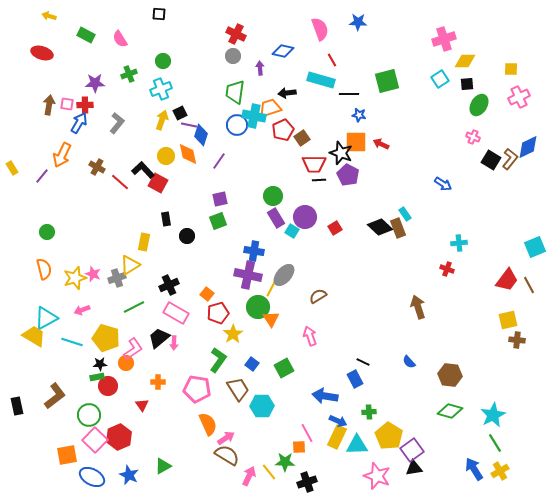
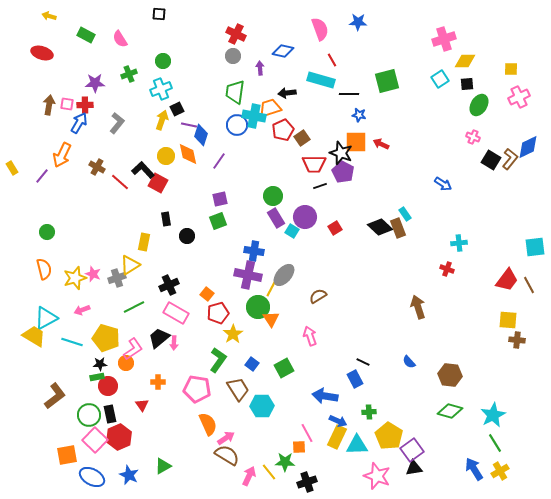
black square at (180, 113): moved 3 px left, 4 px up
purple pentagon at (348, 175): moved 5 px left, 3 px up
black line at (319, 180): moved 1 px right, 6 px down; rotated 16 degrees counterclockwise
cyan square at (535, 247): rotated 15 degrees clockwise
yellow square at (508, 320): rotated 18 degrees clockwise
black rectangle at (17, 406): moved 93 px right, 8 px down
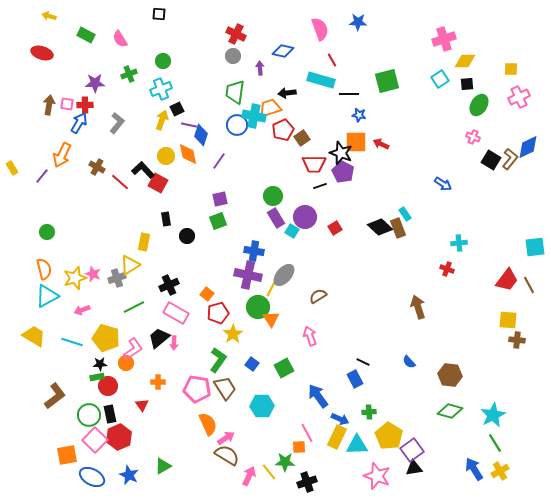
cyan triangle at (46, 318): moved 1 px right, 22 px up
brown trapezoid at (238, 389): moved 13 px left, 1 px up
blue arrow at (325, 396): moved 7 px left; rotated 45 degrees clockwise
blue arrow at (338, 421): moved 2 px right, 2 px up
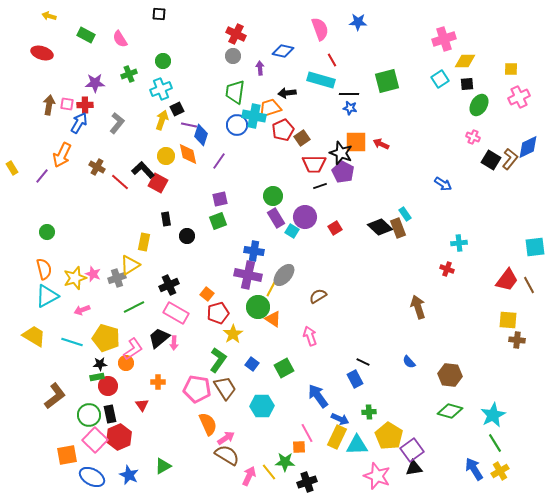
blue star at (359, 115): moved 9 px left, 7 px up
orange triangle at (271, 319): moved 2 px right; rotated 24 degrees counterclockwise
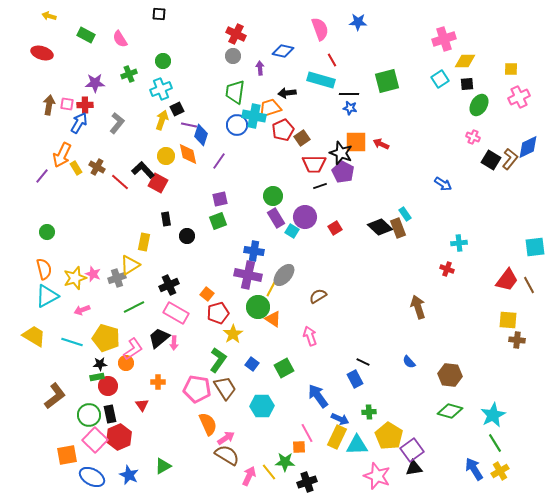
yellow rectangle at (12, 168): moved 64 px right
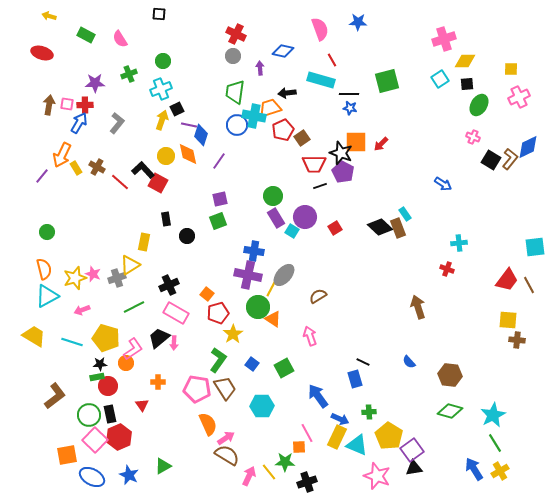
red arrow at (381, 144): rotated 70 degrees counterclockwise
blue rectangle at (355, 379): rotated 12 degrees clockwise
cyan triangle at (357, 445): rotated 25 degrees clockwise
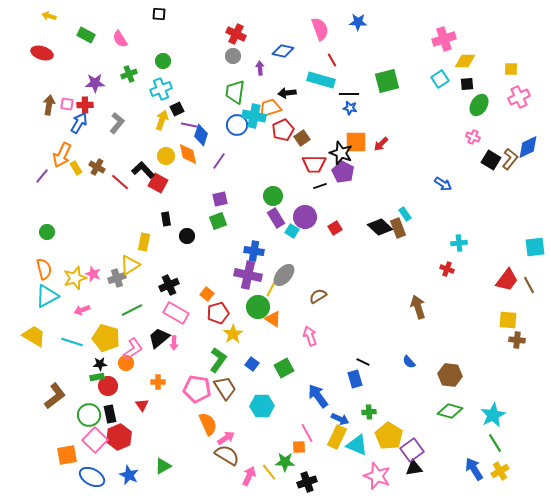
green line at (134, 307): moved 2 px left, 3 px down
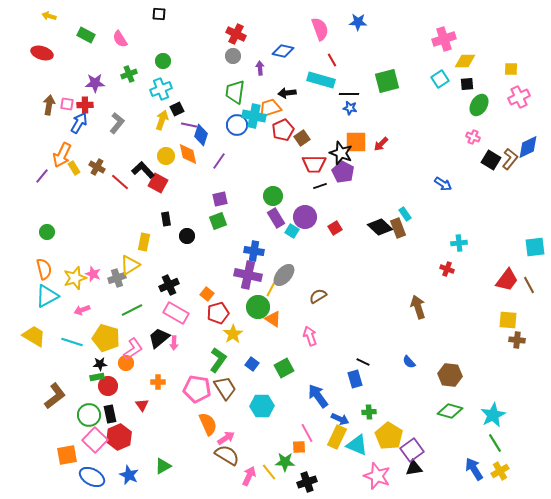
yellow rectangle at (76, 168): moved 2 px left
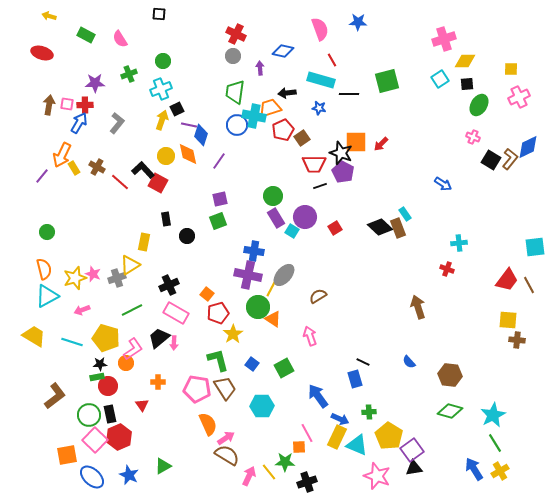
blue star at (350, 108): moved 31 px left
green L-shape at (218, 360): rotated 50 degrees counterclockwise
blue ellipse at (92, 477): rotated 15 degrees clockwise
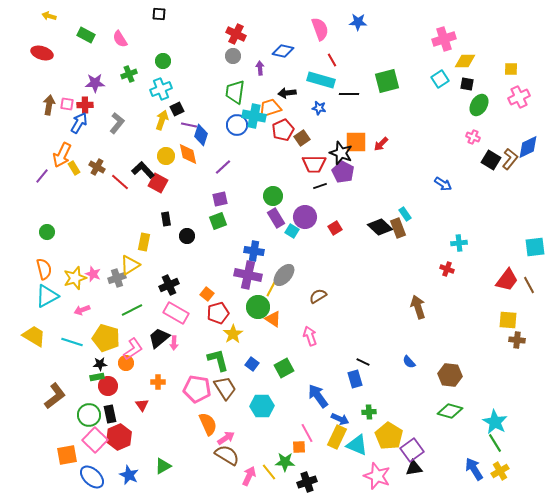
black square at (467, 84): rotated 16 degrees clockwise
purple line at (219, 161): moved 4 px right, 6 px down; rotated 12 degrees clockwise
cyan star at (493, 415): moved 2 px right, 7 px down; rotated 15 degrees counterclockwise
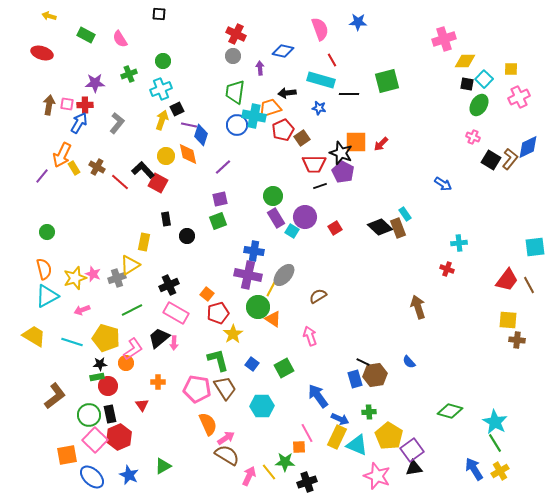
cyan square at (440, 79): moved 44 px right; rotated 12 degrees counterclockwise
brown hexagon at (450, 375): moved 75 px left; rotated 15 degrees counterclockwise
